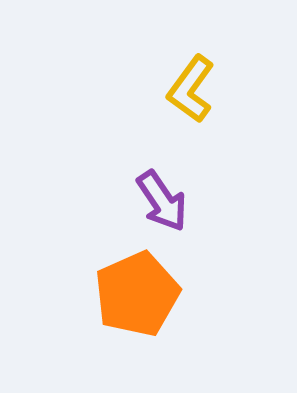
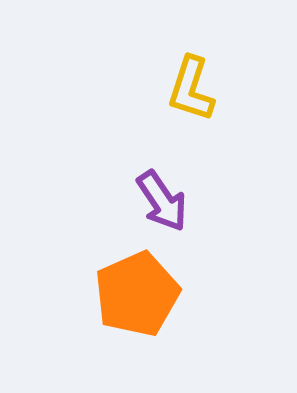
yellow L-shape: rotated 18 degrees counterclockwise
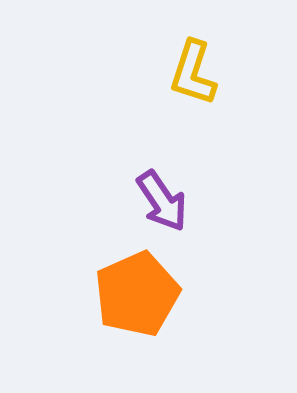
yellow L-shape: moved 2 px right, 16 px up
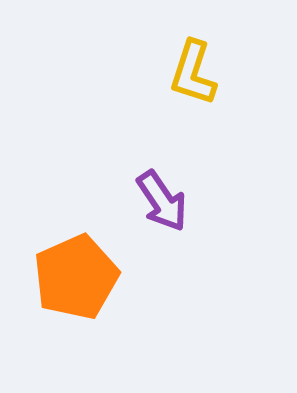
orange pentagon: moved 61 px left, 17 px up
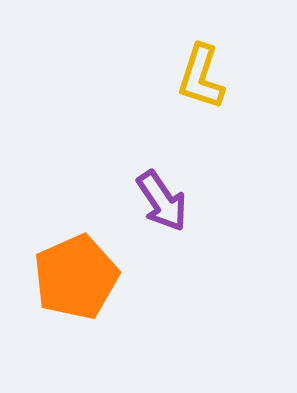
yellow L-shape: moved 8 px right, 4 px down
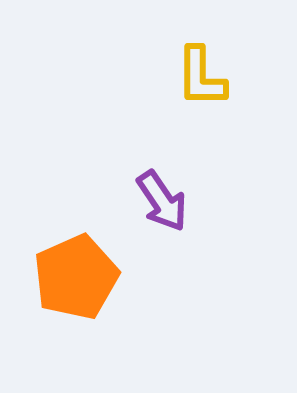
yellow L-shape: rotated 18 degrees counterclockwise
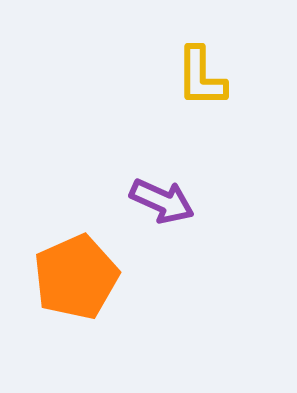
purple arrow: rotated 32 degrees counterclockwise
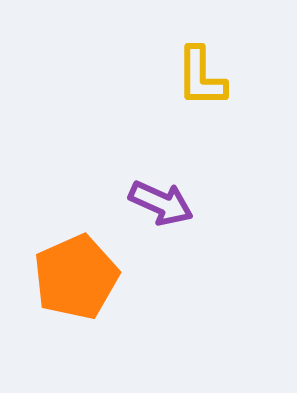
purple arrow: moved 1 px left, 2 px down
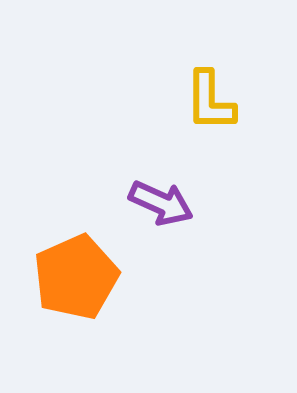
yellow L-shape: moved 9 px right, 24 px down
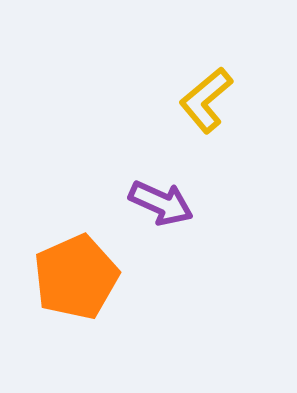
yellow L-shape: moved 4 px left, 1 px up; rotated 50 degrees clockwise
